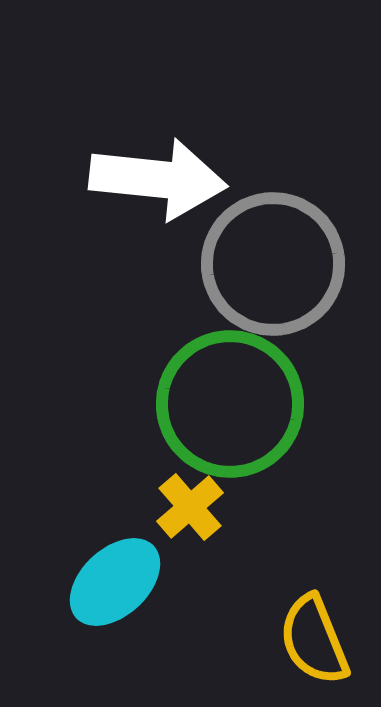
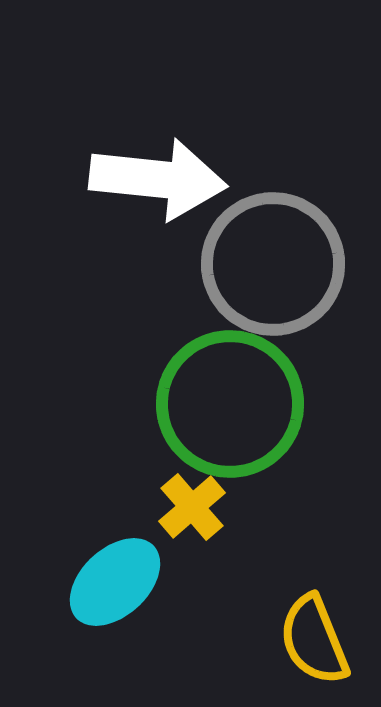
yellow cross: moved 2 px right
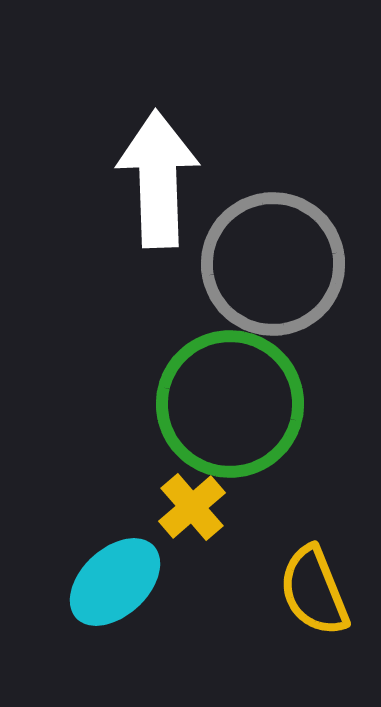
white arrow: rotated 98 degrees counterclockwise
yellow semicircle: moved 49 px up
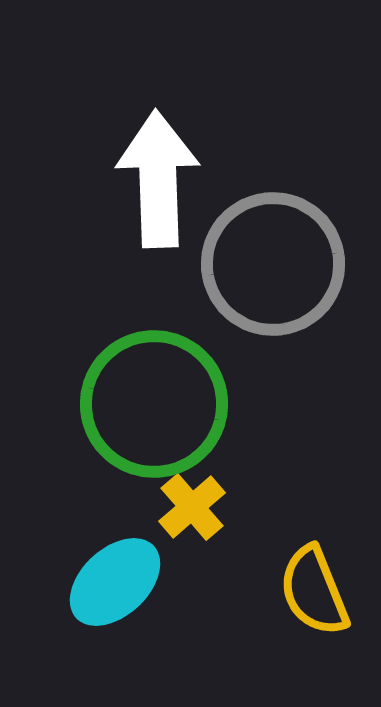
green circle: moved 76 px left
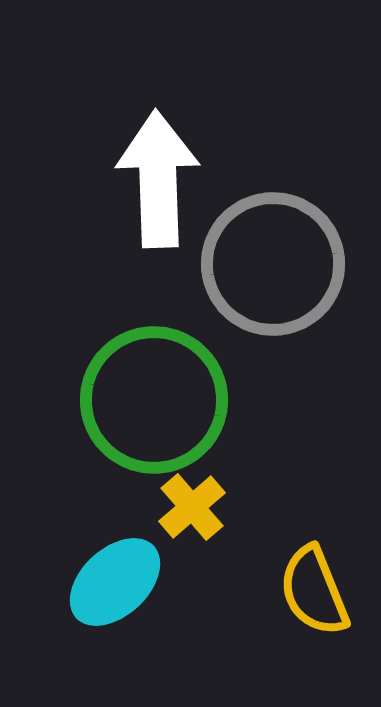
green circle: moved 4 px up
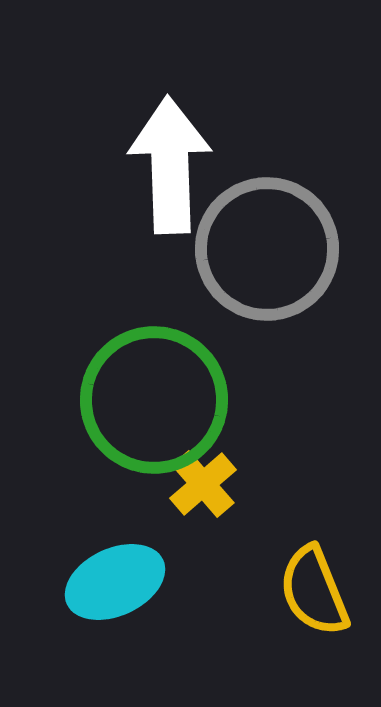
white arrow: moved 12 px right, 14 px up
gray circle: moved 6 px left, 15 px up
yellow cross: moved 11 px right, 23 px up
cyan ellipse: rotated 18 degrees clockwise
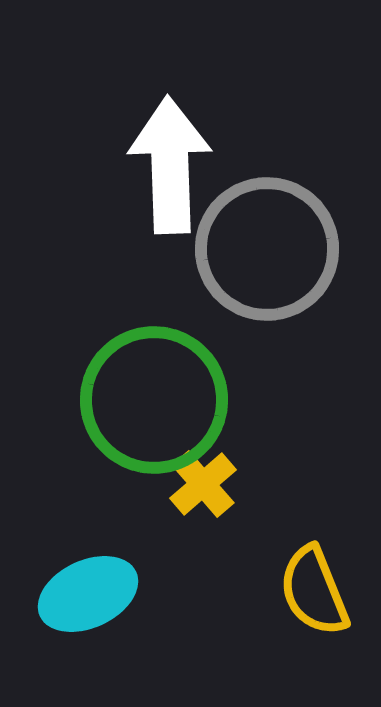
cyan ellipse: moved 27 px left, 12 px down
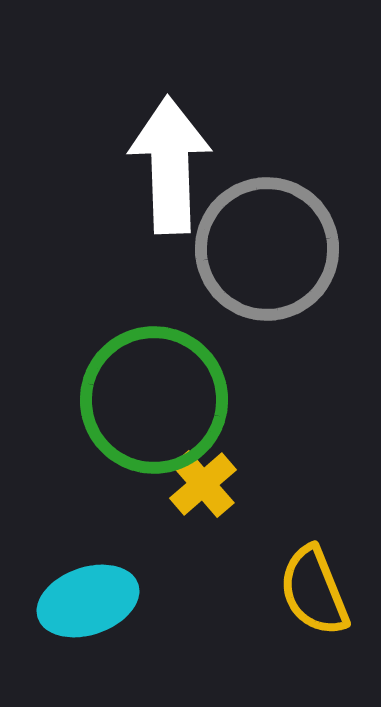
cyan ellipse: moved 7 px down; rotated 6 degrees clockwise
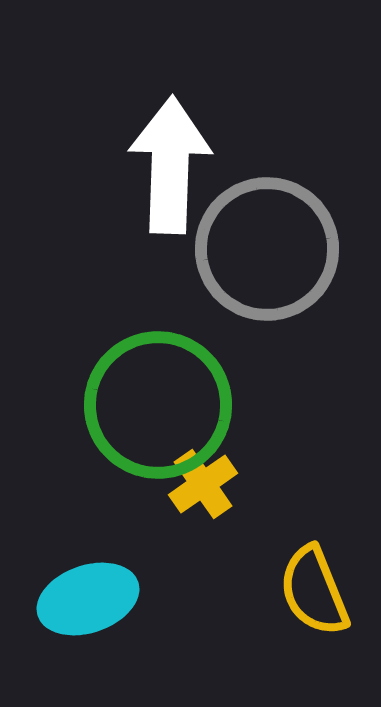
white arrow: rotated 4 degrees clockwise
green circle: moved 4 px right, 5 px down
yellow cross: rotated 6 degrees clockwise
cyan ellipse: moved 2 px up
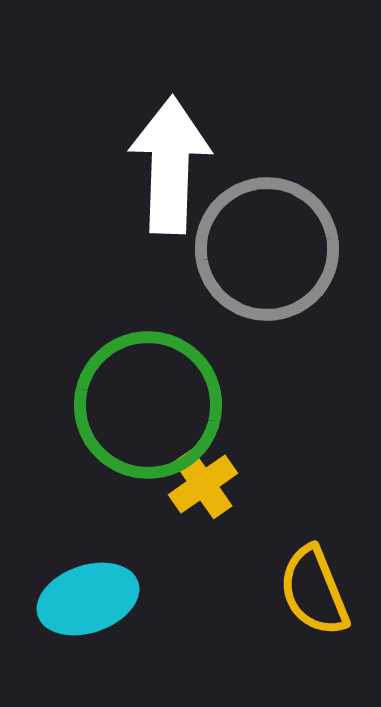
green circle: moved 10 px left
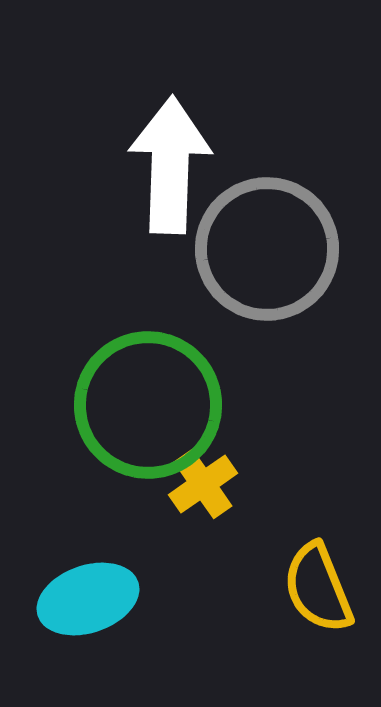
yellow semicircle: moved 4 px right, 3 px up
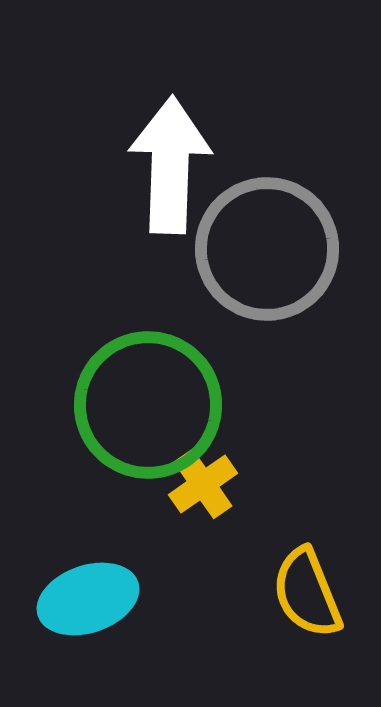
yellow semicircle: moved 11 px left, 5 px down
